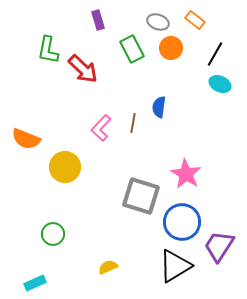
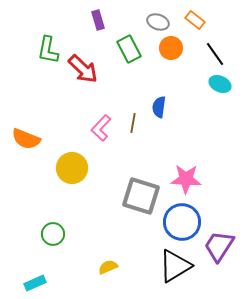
green rectangle: moved 3 px left
black line: rotated 65 degrees counterclockwise
yellow circle: moved 7 px right, 1 px down
pink star: moved 5 px down; rotated 28 degrees counterclockwise
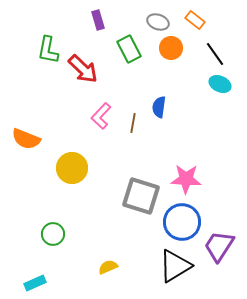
pink L-shape: moved 12 px up
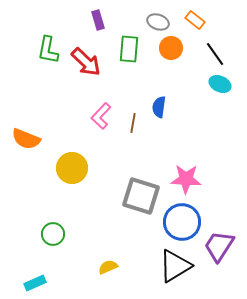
green rectangle: rotated 32 degrees clockwise
red arrow: moved 3 px right, 7 px up
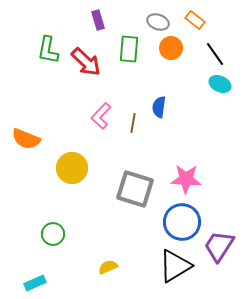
gray square: moved 6 px left, 7 px up
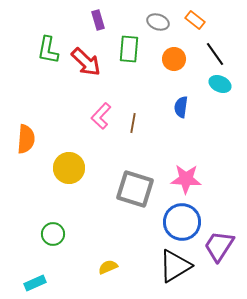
orange circle: moved 3 px right, 11 px down
blue semicircle: moved 22 px right
orange semicircle: rotated 108 degrees counterclockwise
yellow circle: moved 3 px left
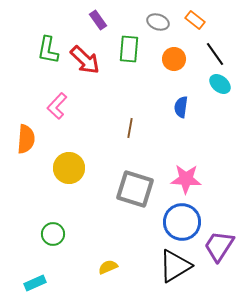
purple rectangle: rotated 18 degrees counterclockwise
red arrow: moved 1 px left, 2 px up
cyan ellipse: rotated 15 degrees clockwise
pink L-shape: moved 44 px left, 10 px up
brown line: moved 3 px left, 5 px down
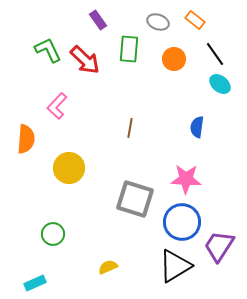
green L-shape: rotated 144 degrees clockwise
blue semicircle: moved 16 px right, 20 px down
gray square: moved 10 px down
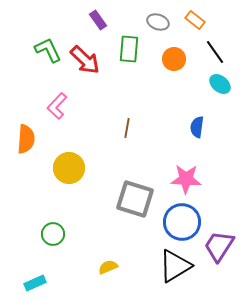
black line: moved 2 px up
brown line: moved 3 px left
